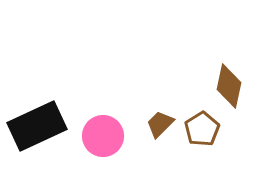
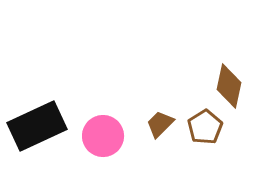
brown pentagon: moved 3 px right, 2 px up
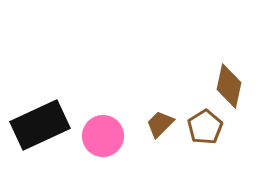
black rectangle: moved 3 px right, 1 px up
